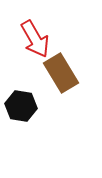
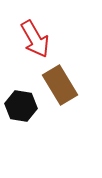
brown rectangle: moved 1 px left, 12 px down
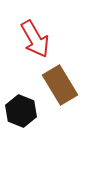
black hexagon: moved 5 px down; rotated 12 degrees clockwise
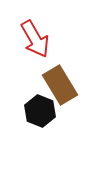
black hexagon: moved 19 px right
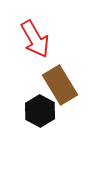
black hexagon: rotated 8 degrees clockwise
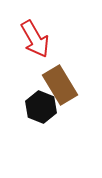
black hexagon: moved 1 px right, 4 px up; rotated 8 degrees counterclockwise
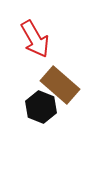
brown rectangle: rotated 18 degrees counterclockwise
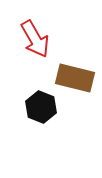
brown rectangle: moved 15 px right, 7 px up; rotated 27 degrees counterclockwise
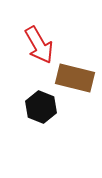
red arrow: moved 4 px right, 6 px down
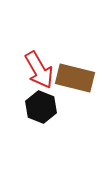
red arrow: moved 25 px down
